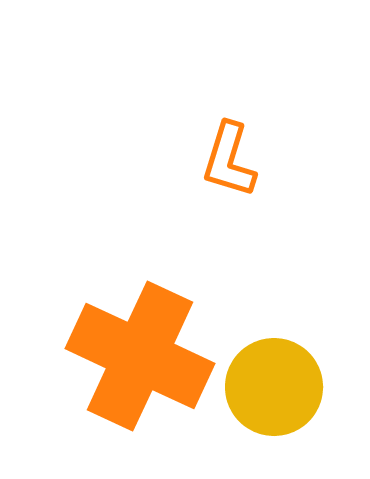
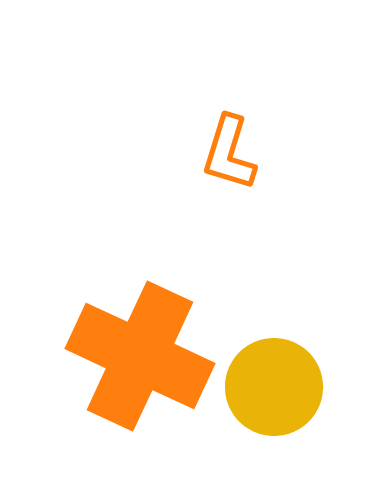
orange L-shape: moved 7 px up
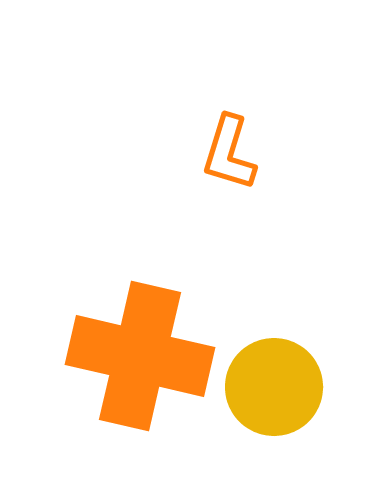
orange cross: rotated 12 degrees counterclockwise
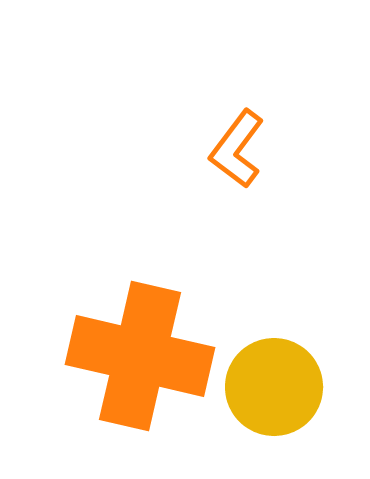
orange L-shape: moved 8 px right, 4 px up; rotated 20 degrees clockwise
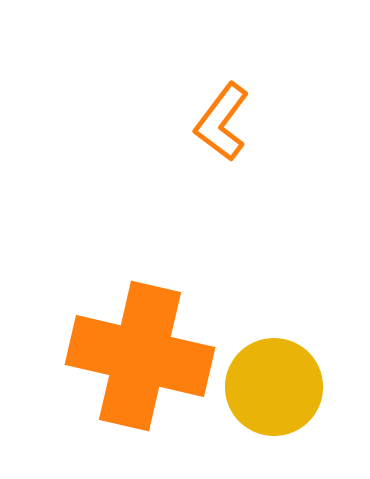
orange L-shape: moved 15 px left, 27 px up
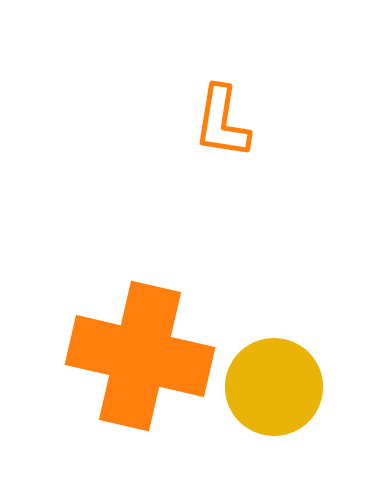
orange L-shape: rotated 28 degrees counterclockwise
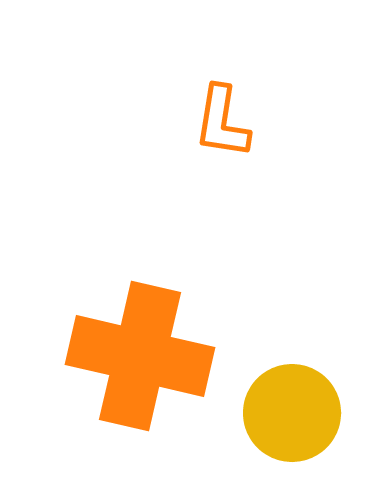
yellow circle: moved 18 px right, 26 px down
